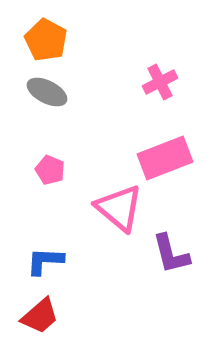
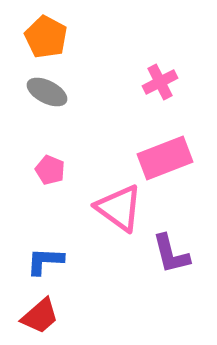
orange pentagon: moved 3 px up
pink triangle: rotated 4 degrees counterclockwise
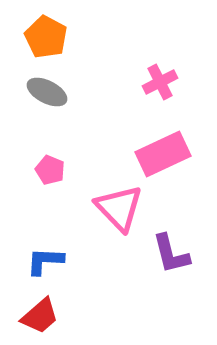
pink rectangle: moved 2 px left, 4 px up; rotated 4 degrees counterclockwise
pink triangle: rotated 10 degrees clockwise
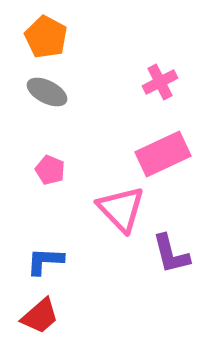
pink triangle: moved 2 px right, 1 px down
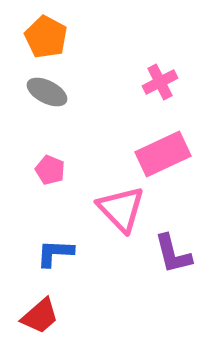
purple L-shape: moved 2 px right
blue L-shape: moved 10 px right, 8 px up
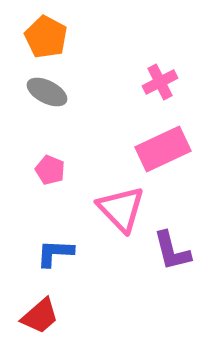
pink rectangle: moved 5 px up
purple L-shape: moved 1 px left, 3 px up
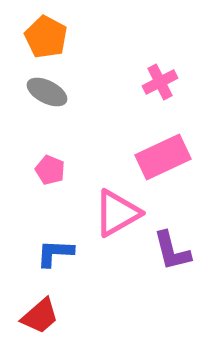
pink rectangle: moved 8 px down
pink triangle: moved 4 px left, 4 px down; rotated 44 degrees clockwise
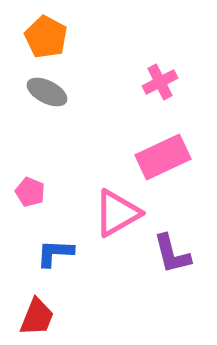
pink pentagon: moved 20 px left, 22 px down
purple L-shape: moved 3 px down
red trapezoid: moved 3 px left, 1 px down; rotated 27 degrees counterclockwise
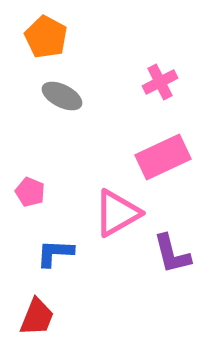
gray ellipse: moved 15 px right, 4 px down
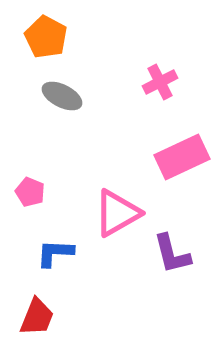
pink rectangle: moved 19 px right
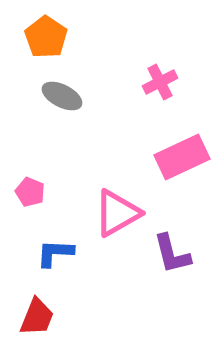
orange pentagon: rotated 6 degrees clockwise
